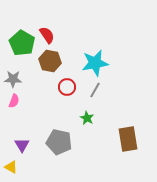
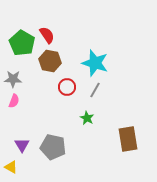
cyan star: rotated 28 degrees clockwise
gray pentagon: moved 6 px left, 5 px down
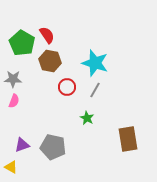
purple triangle: rotated 42 degrees clockwise
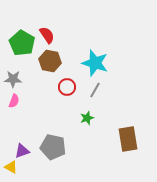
green star: rotated 24 degrees clockwise
purple triangle: moved 6 px down
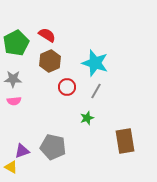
red semicircle: rotated 24 degrees counterclockwise
green pentagon: moved 6 px left; rotated 15 degrees clockwise
brown hexagon: rotated 25 degrees clockwise
gray line: moved 1 px right, 1 px down
pink semicircle: rotated 64 degrees clockwise
brown rectangle: moved 3 px left, 2 px down
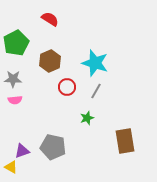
red semicircle: moved 3 px right, 16 px up
pink semicircle: moved 1 px right, 1 px up
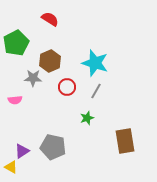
gray star: moved 20 px right, 1 px up
purple triangle: rotated 14 degrees counterclockwise
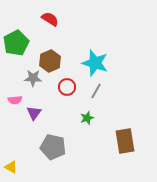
purple triangle: moved 12 px right, 38 px up; rotated 21 degrees counterclockwise
